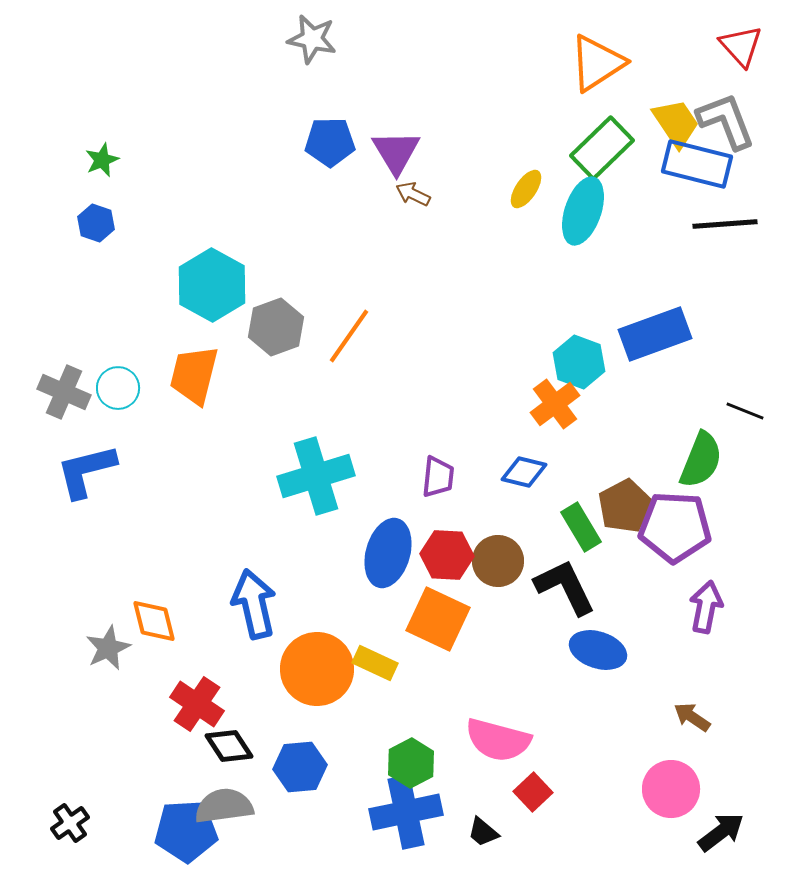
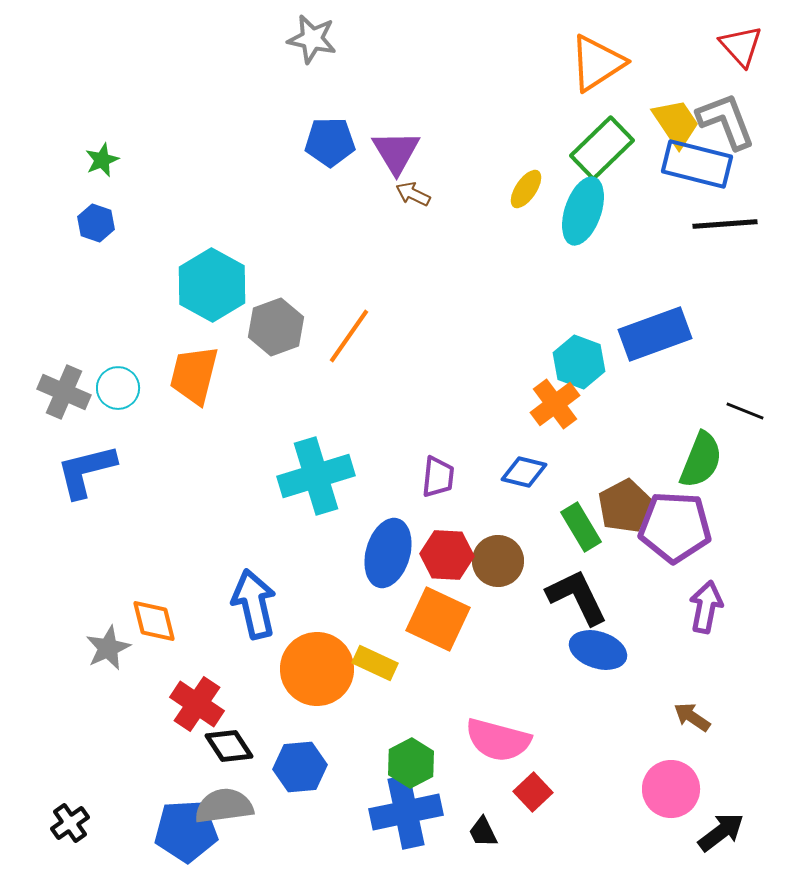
black L-shape at (565, 587): moved 12 px right, 10 px down
black trapezoid at (483, 832): rotated 24 degrees clockwise
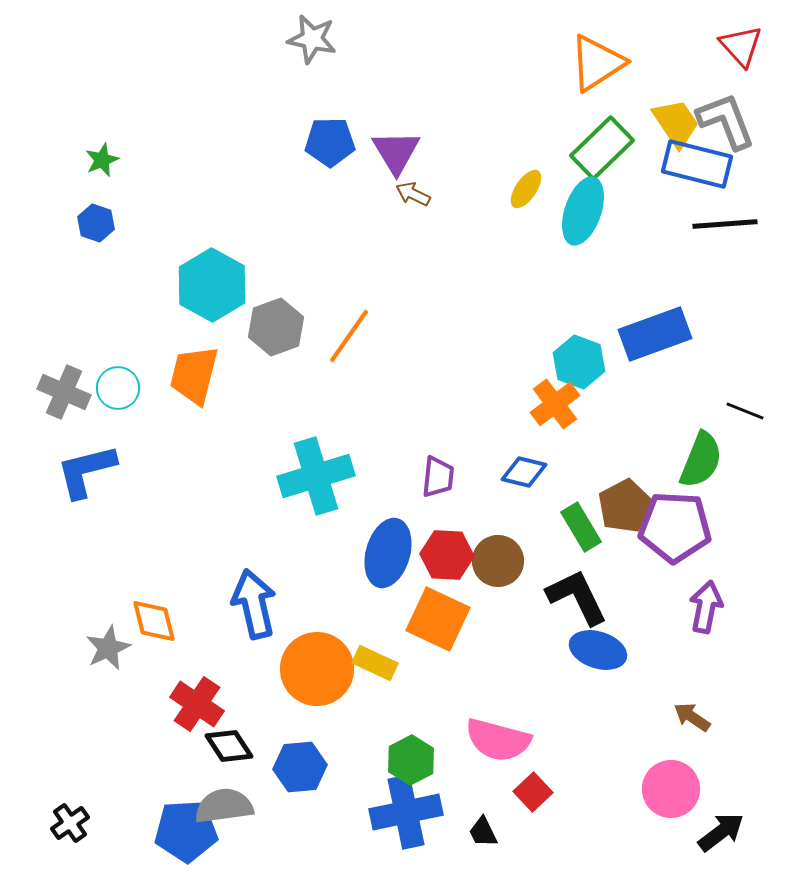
green hexagon at (411, 763): moved 3 px up
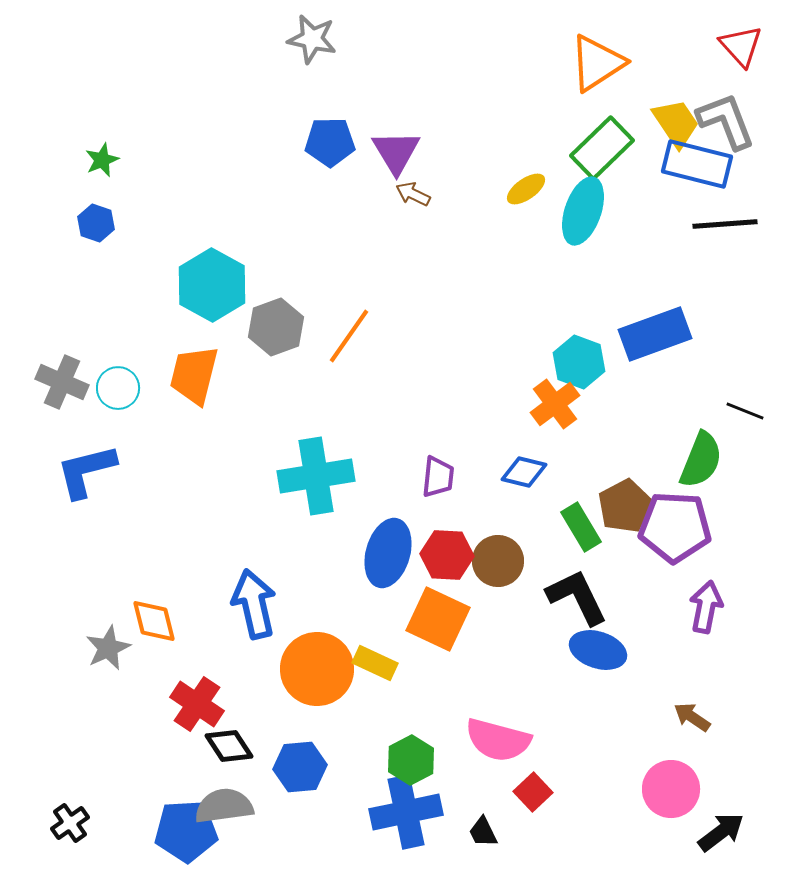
yellow ellipse at (526, 189): rotated 21 degrees clockwise
gray cross at (64, 392): moved 2 px left, 10 px up
cyan cross at (316, 476): rotated 8 degrees clockwise
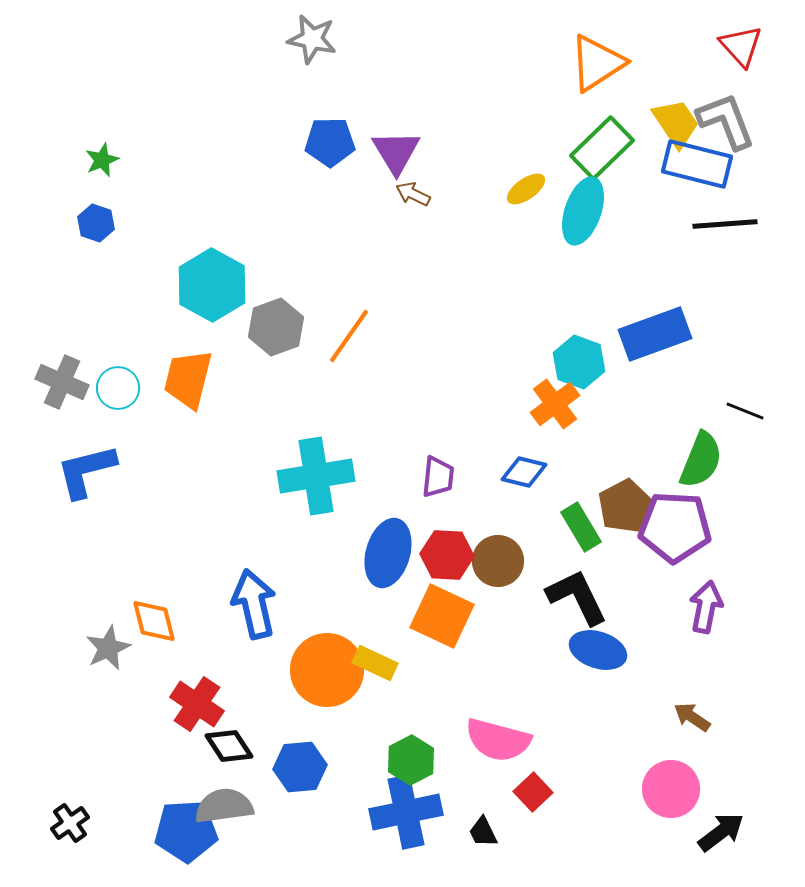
orange trapezoid at (194, 375): moved 6 px left, 4 px down
orange square at (438, 619): moved 4 px right, 3 px up
orange circle at (317, 669): moved 10 px right, 1 px down
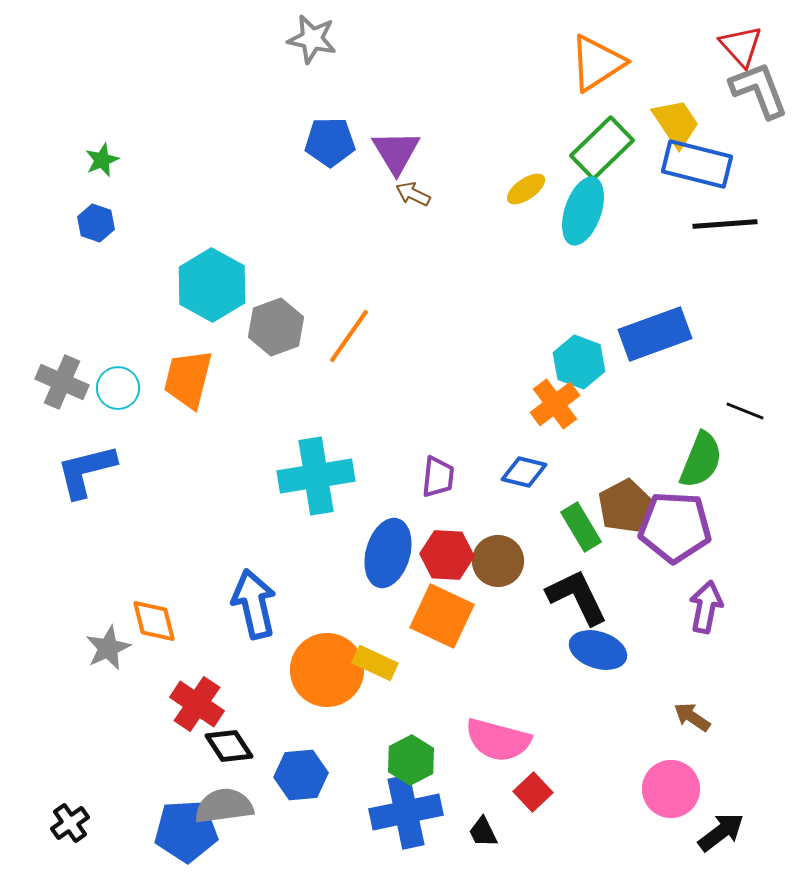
gray L-shape at (726, 121): moved 33 px right, 31 px up
blue hexagon at (300, 767): moved 1 px right, 8 px down
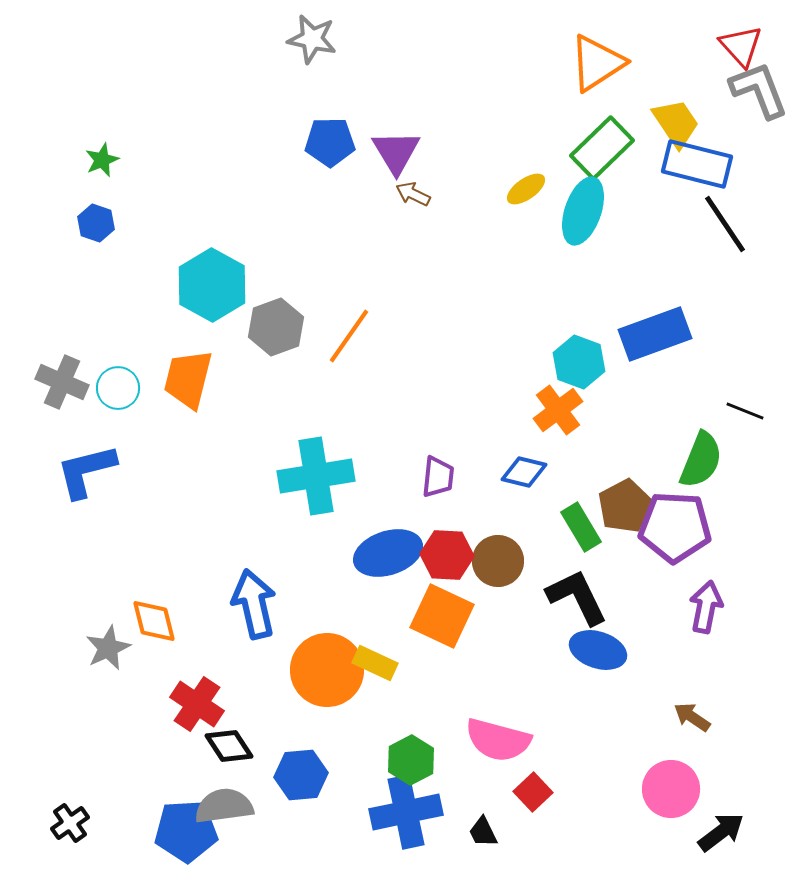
black line at (725, 224): rotated 60 degrees clockwise
orange cross at (555, 404): moved 3 px right, 6 px down
blue ellipse at (388, 553): rotated 56 degrees clockwise
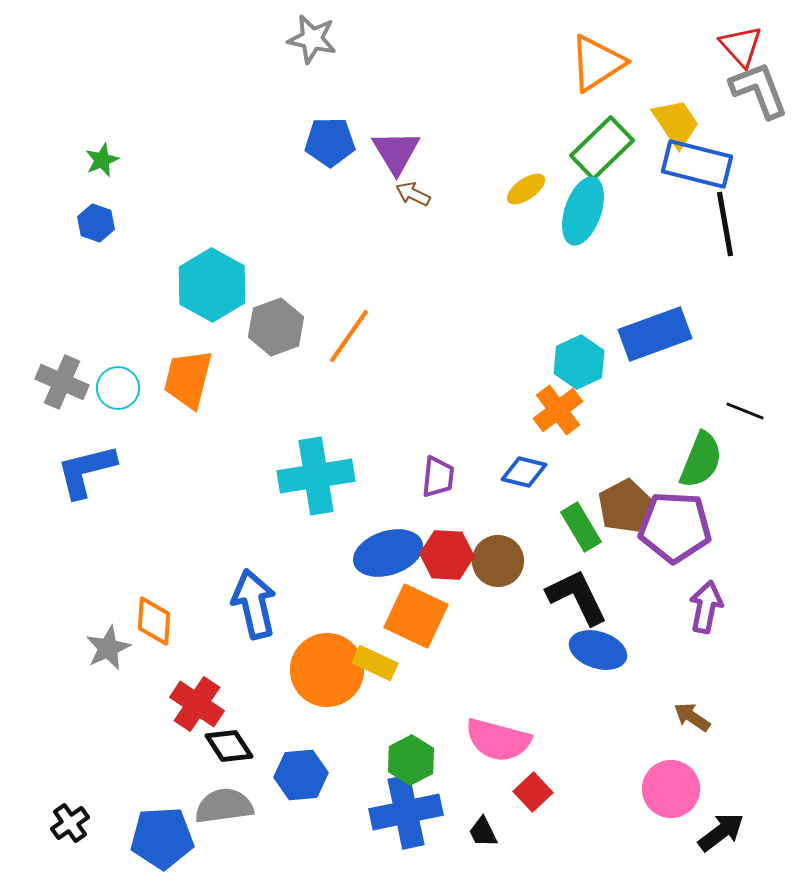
black line at (725, 224): rotated 24 degrees clockwise
cyan hexagon at (579, 362): rotated 15 degrees clockwise
orange square at (442, 616): moved 26 px left
orange diamond at (154, 621): rotated 18 degrees clockwise
blue pentagon at (186, 831): moved 24 px left, 7 px down
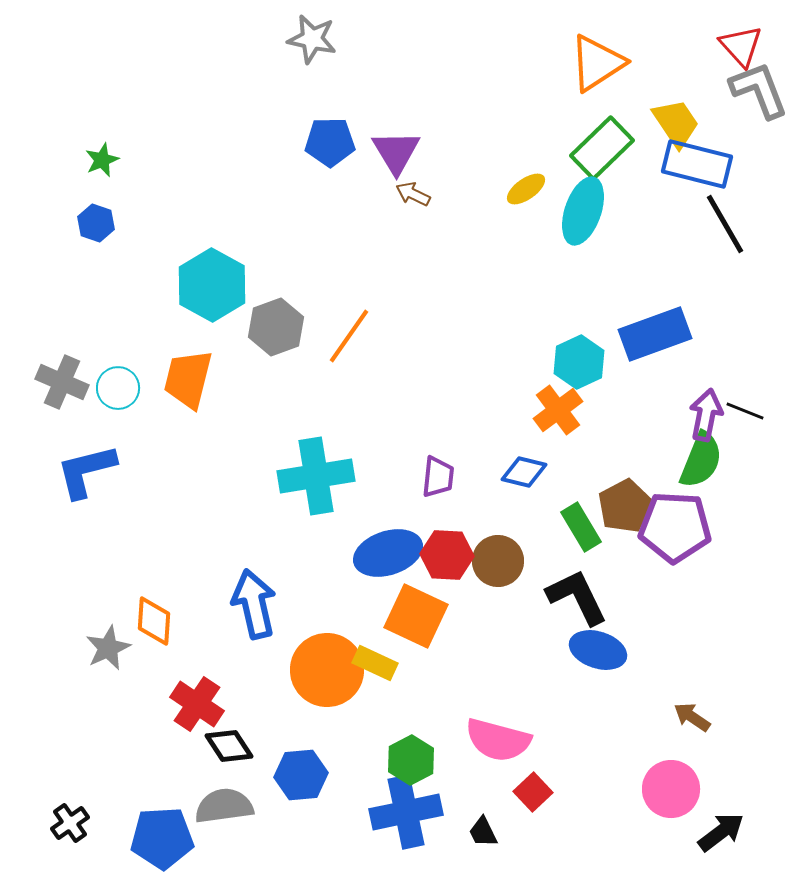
black line at (725, 224): rotated 20 degrees counterclockwise
purple arrow at (706, 607): moved 192 px up
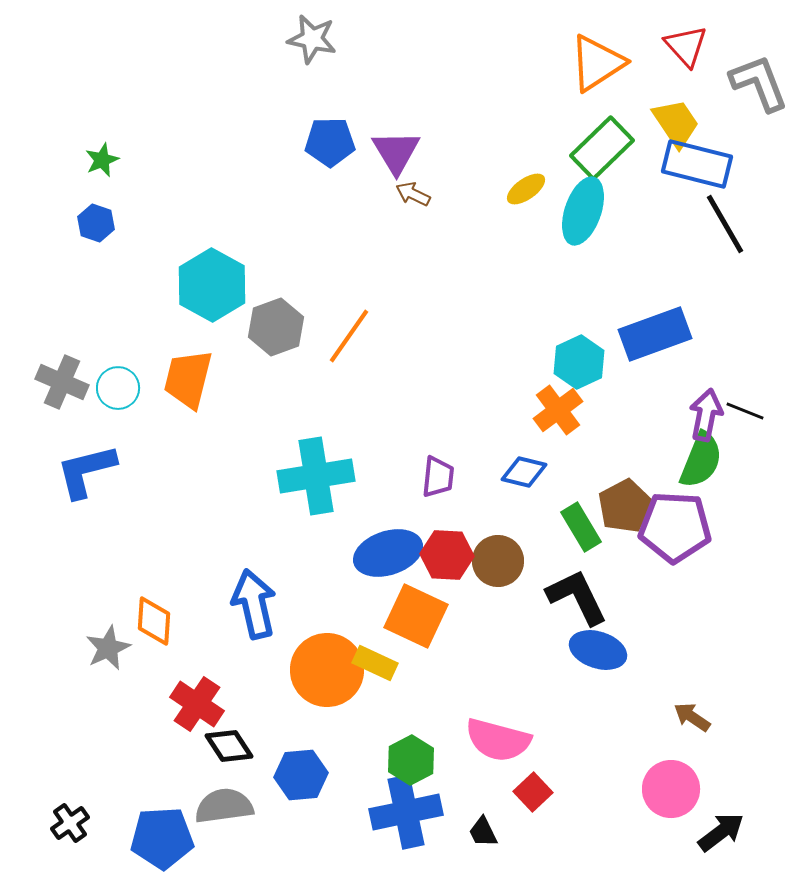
red triangle at (741, 46): moved 55 px left
gray L-shape at (759, 90): moved 7 px up
